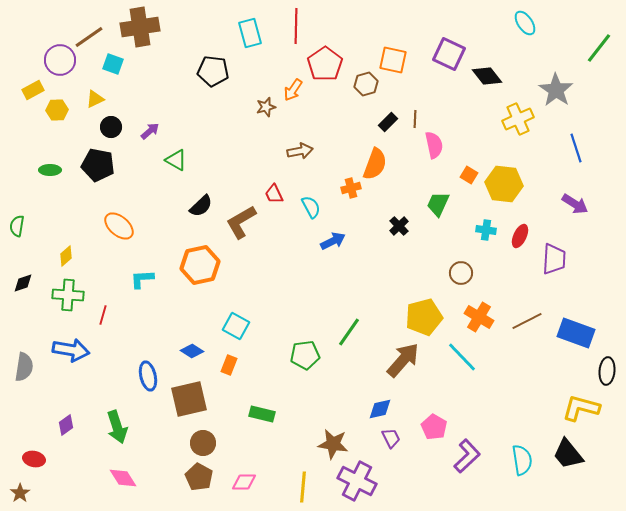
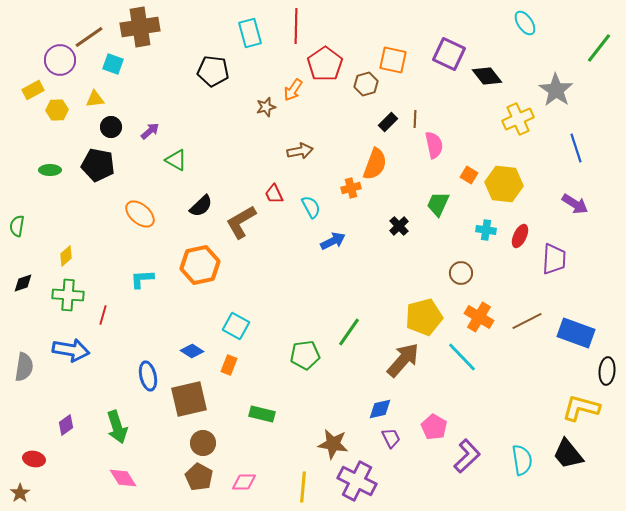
yellow triangle at (95, 99): rotated 18 degrees clockwise
orange ellipse at (119, 226): moved 21 px right, 12 px up
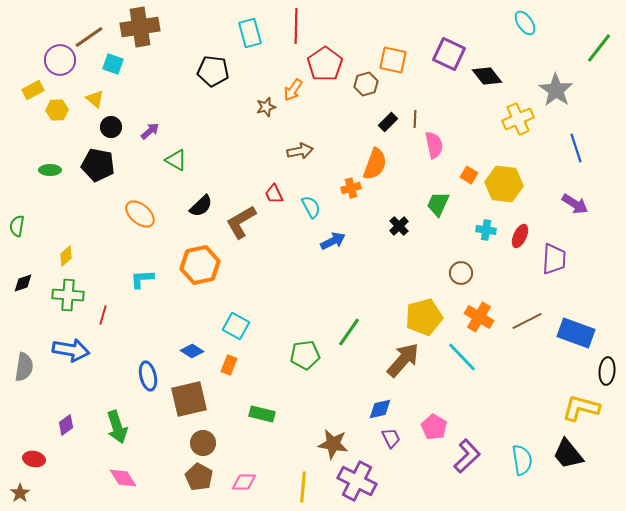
yellow triangle at (95, 99): rotated 48 degrees clockwise
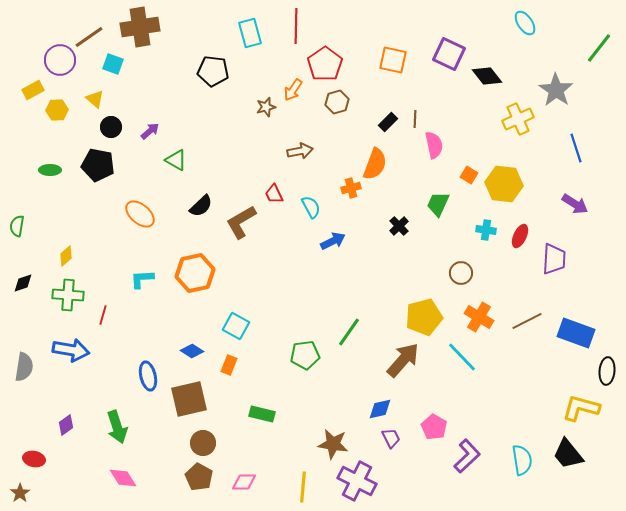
brown hexagon at (366, 84): moved 29 px left, 18 px down
orange hexagon at (200, 265): moved 5 px left, 8 px down
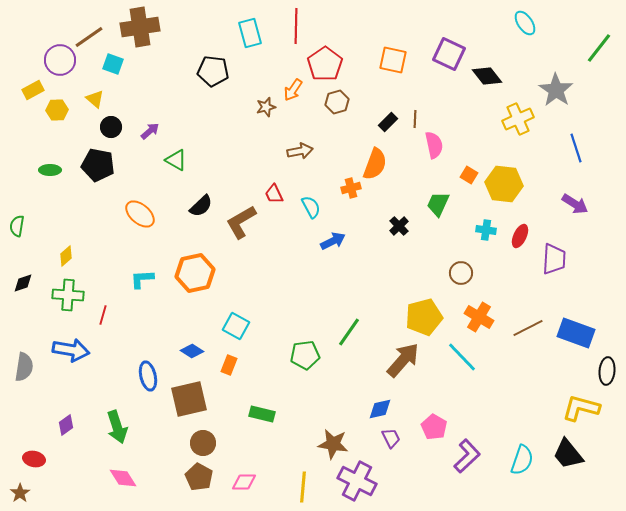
brown line at (527, 321): moved 1 px right, 7 px down
cyan semicircle at (522, 460): rotated 28 degrees clockwise
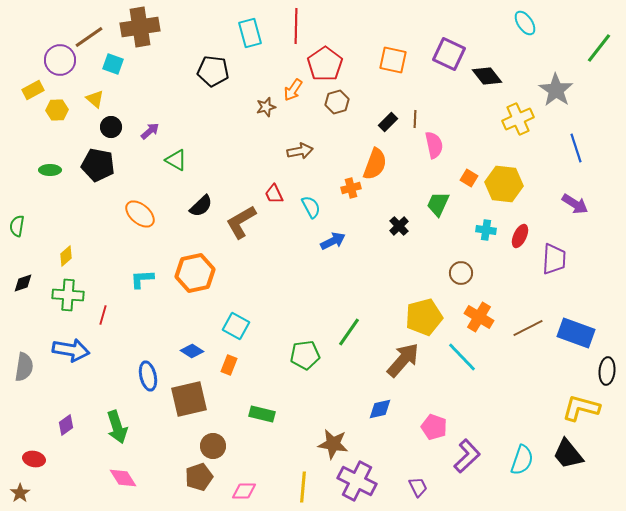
orange square at (469, 175): moved 3 px down
pink pentagon at (434, 427): rotated 10 degrees counterclockwise
purple trapezoid at (391, 438): moved 27 px right, 49 px down
brown circle at (203, 443): moved 10 px right, 3 px down
brown pentagon at (199, 477): rotated 24 degrees clockwise
pink diamond at (244, 482): moved 9 px down
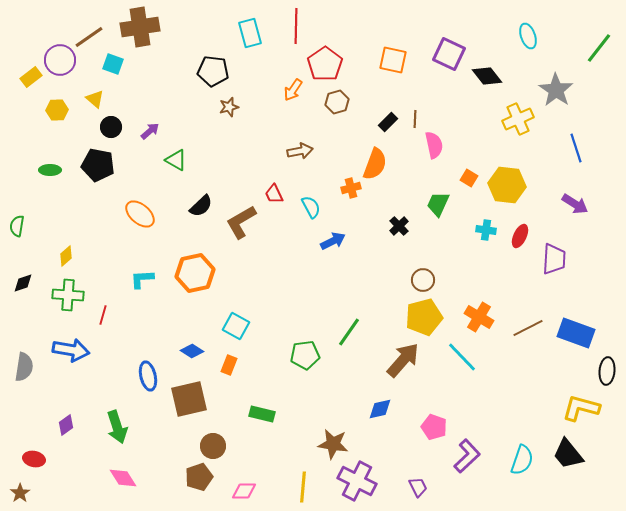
cyan ellipse at (525, 23): moved 3 px right, 13 px down; rotated 15 degrees clockwise
yellow rectangle at (33, 90): moved 2 px left, 13 px up; rotated 10 degrees counterclockwise
brown star at (266, 107): moved 37 px left
yellow hexagon at (504, 184): moved 3 px right, 1 px down
brown circle at (461, 273): moved 38 px left, 7 px down
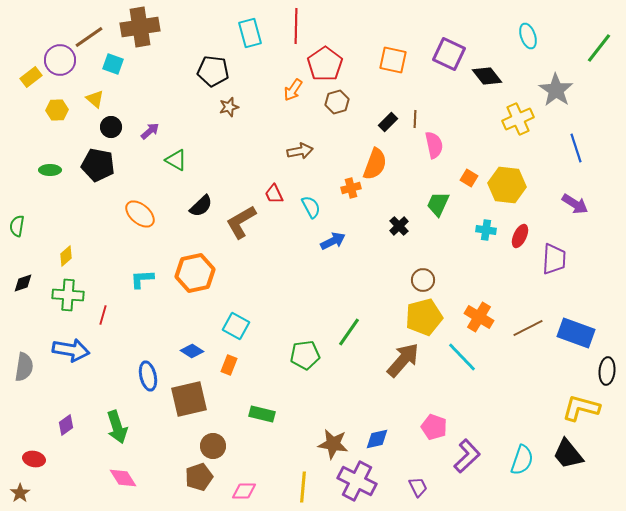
blue diamond at (380, 409): moved 3 px left, 30 px down
